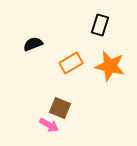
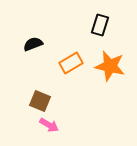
brown square: moved 20 px left, 7 px up
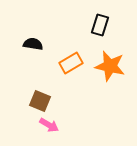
black semicircle: rotated 30 degrees clockwise
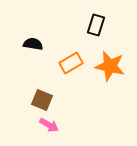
black rectangle: moved 4 px left
brown square: moved 2 px right, 1 px up
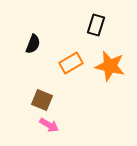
black semicircle: rotated 102 degrees clockwise
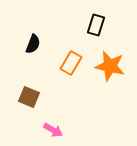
orange rectangle: rotated 30 degrees counterclockwise
brown square: moved 13 px left, 3 px up
pink arrow: moved 4 px right, 5 px down
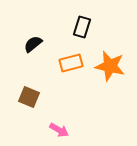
black rectangle: moved 14 px left, 2 px down
black semicircle: rotated 150 degrees counterclockwise
orange rectangle: rotated 45 degrees clockwise
pink arrow: moved 6 px right
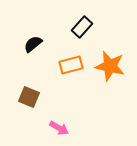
black rectangle: rotated 25 degrees clockwise
orange rectangle: moved 2 px down
pink arrow: moved 2 px up
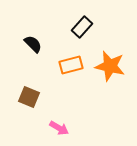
black semicircle: rotated 84 degrees clockwise
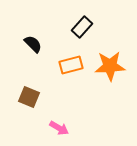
orange star: rotated 16 degrees counterclockwise
